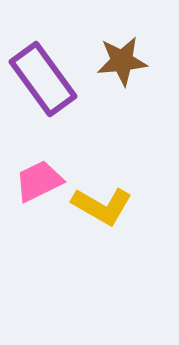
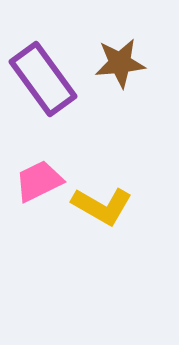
brown star: moved 2 px left, 2 px down
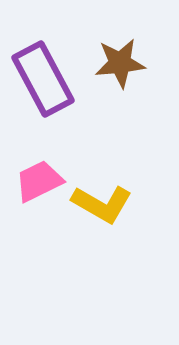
purple rectangle: rotated 8 degrees clockwise
yellow L-shape: moved 2 px up
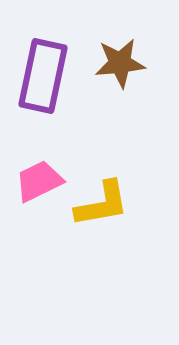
purple rectangle: moved 3 px up; rotated 40 degrees clockwise
yellow L-shape: rotated 40 degrees counterclockwise
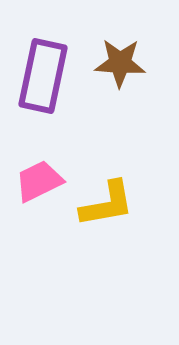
brown star: rotated 9 degrees clockwise
yellow L-shape: moved 5 px right
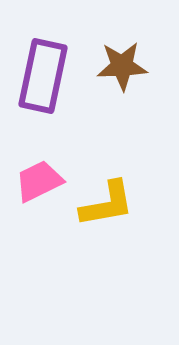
brown star: moved 2 px right, 3 px down; rotated 6 degrees counterclockwise
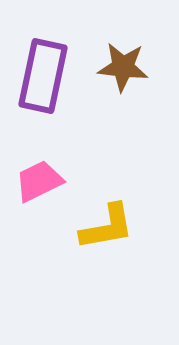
brown star: moved 1 px right, 1 px down; rotated 9 degrees clockwise
yellow L-shape: moved 23 px down
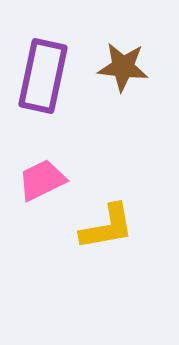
pink trapezoid: moved 3 px right, 1 px up
